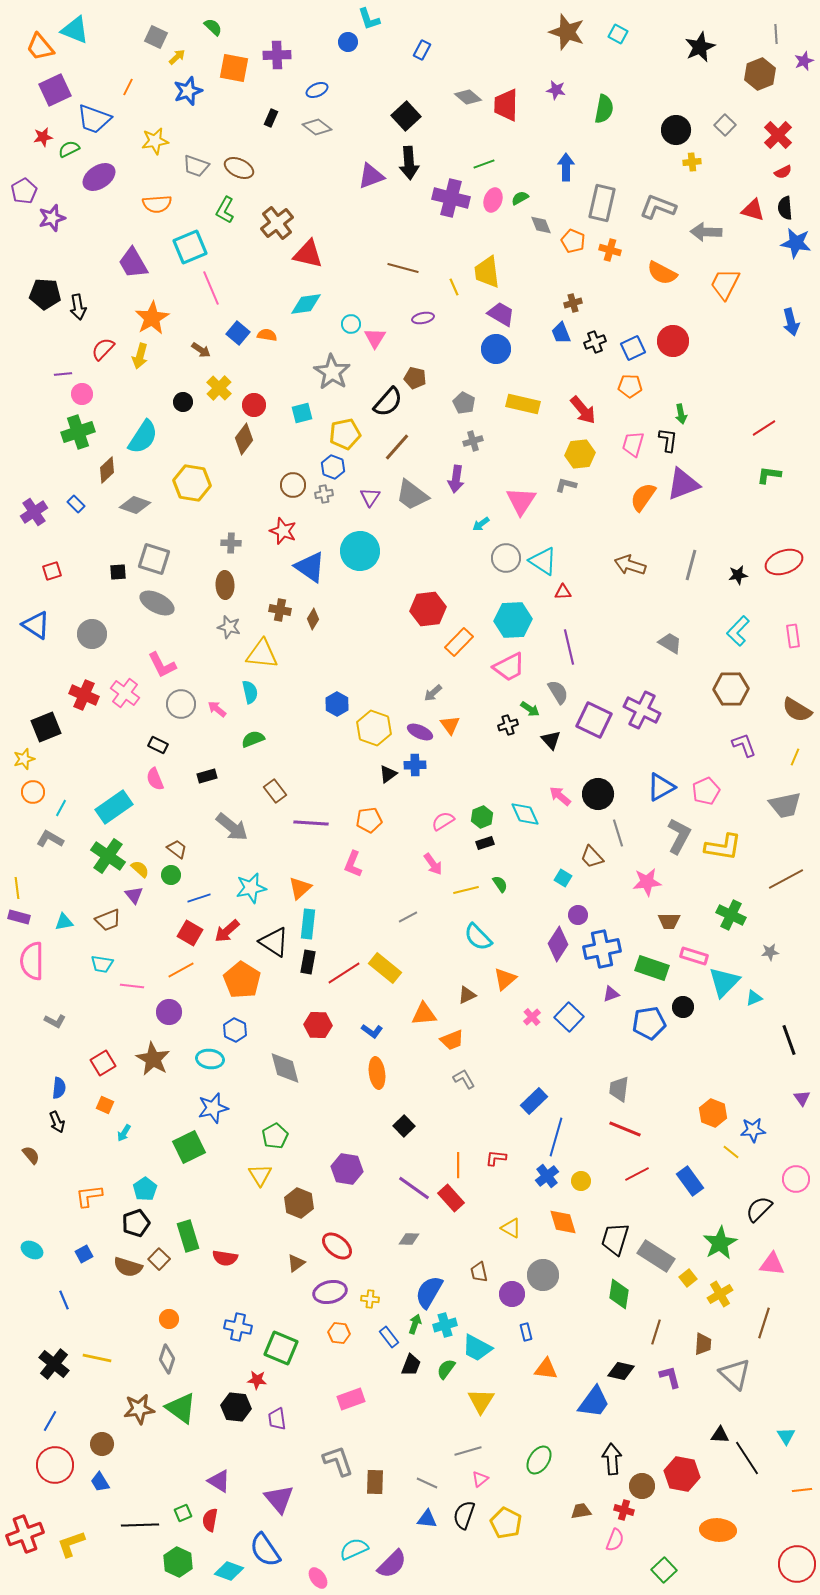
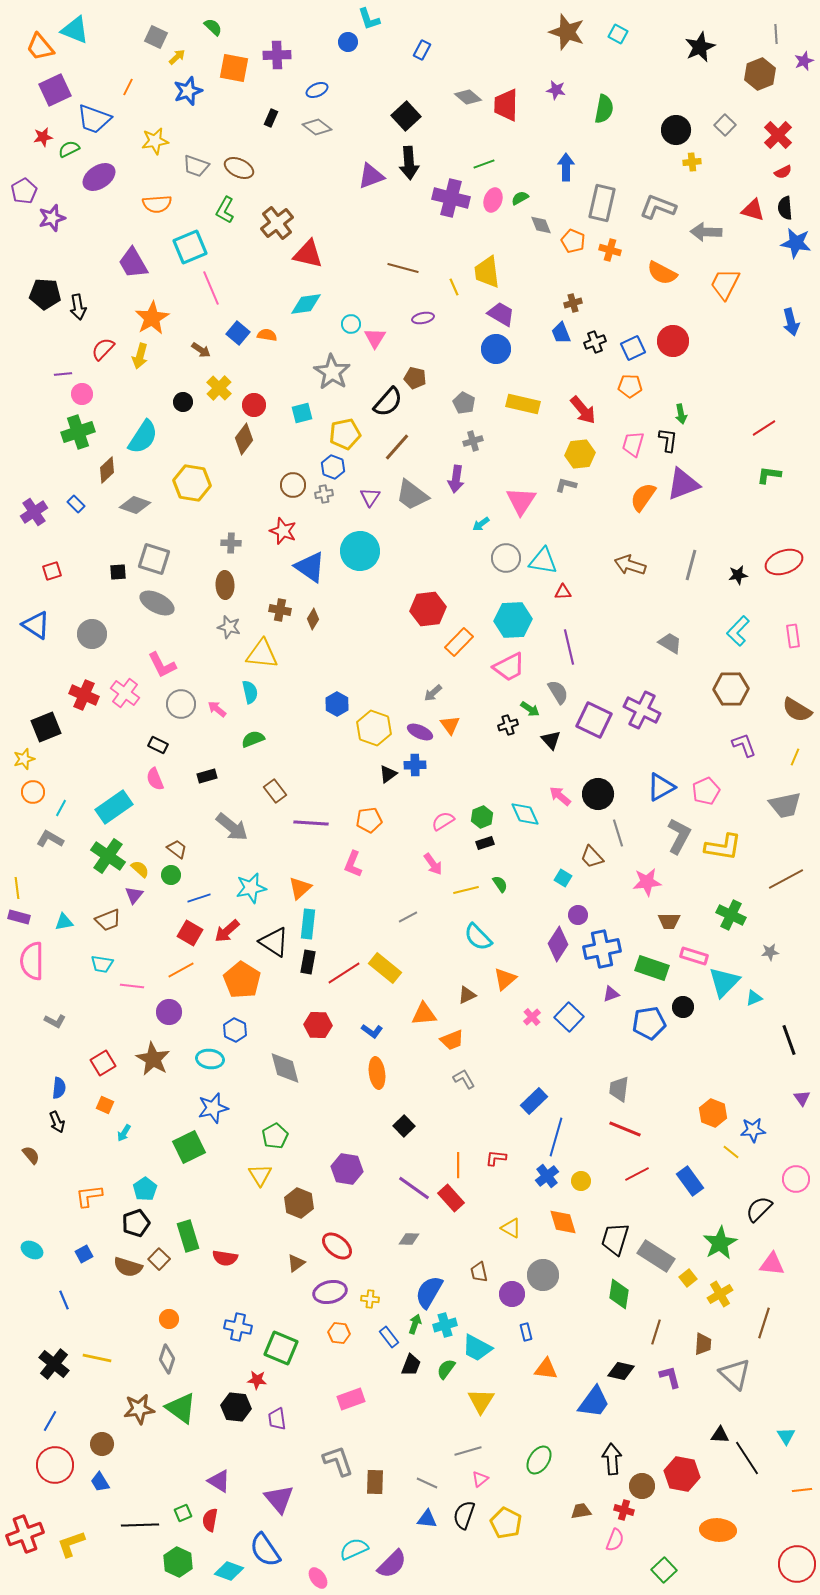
cyan triangle at (543, 561): rotated 24 degrees counterclockwise
purple triangle at (134, 895): rotated 18 degrees clockwise
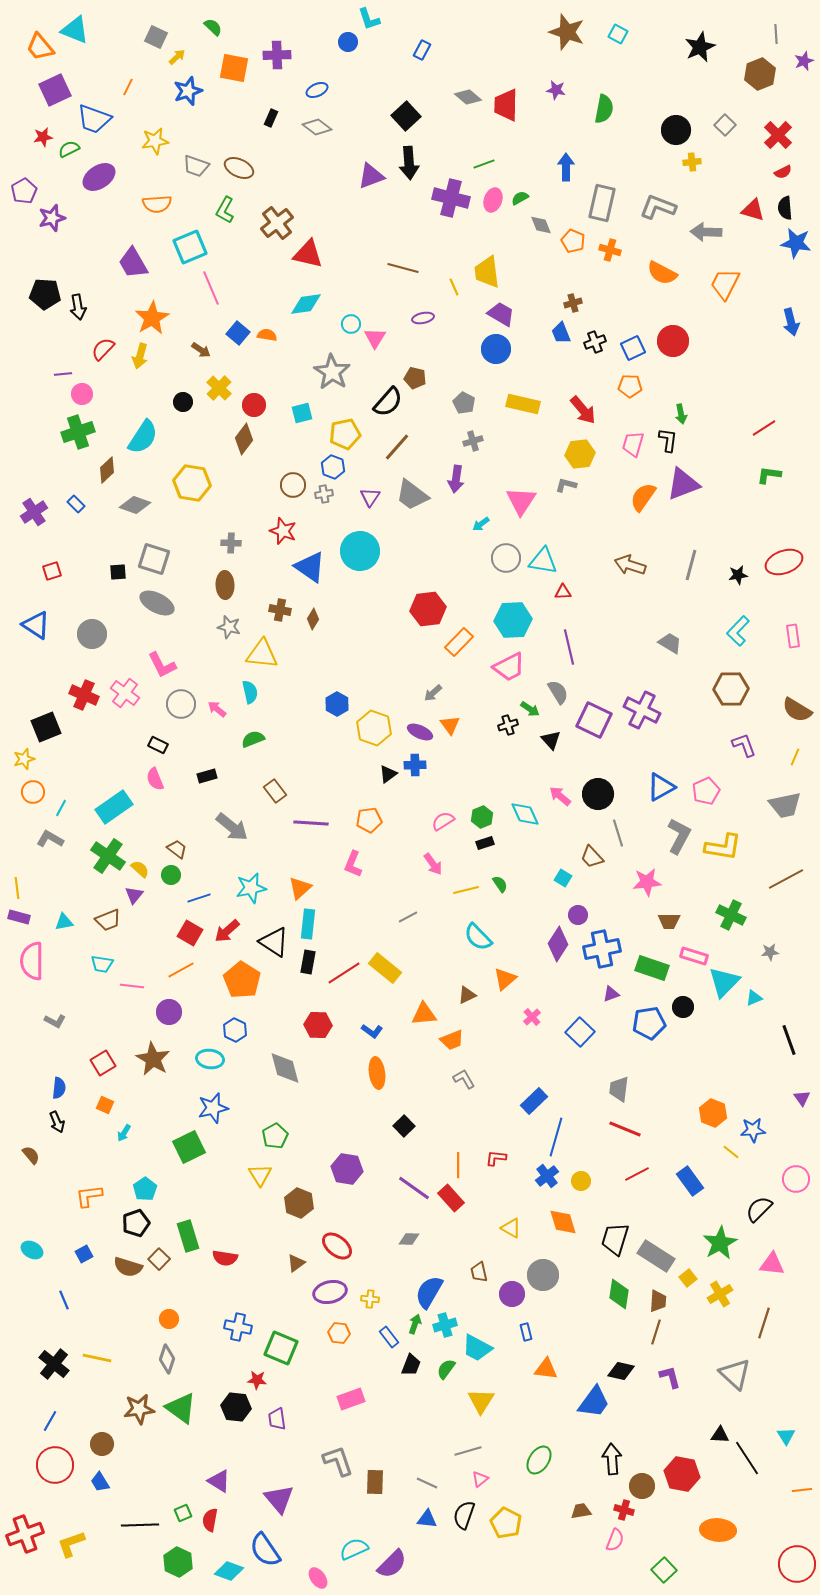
blue square at (569, 1017): moved 11 px right, 15 px down
brown trapezoid at (703, 1344): moved 45 px left, 43 px up
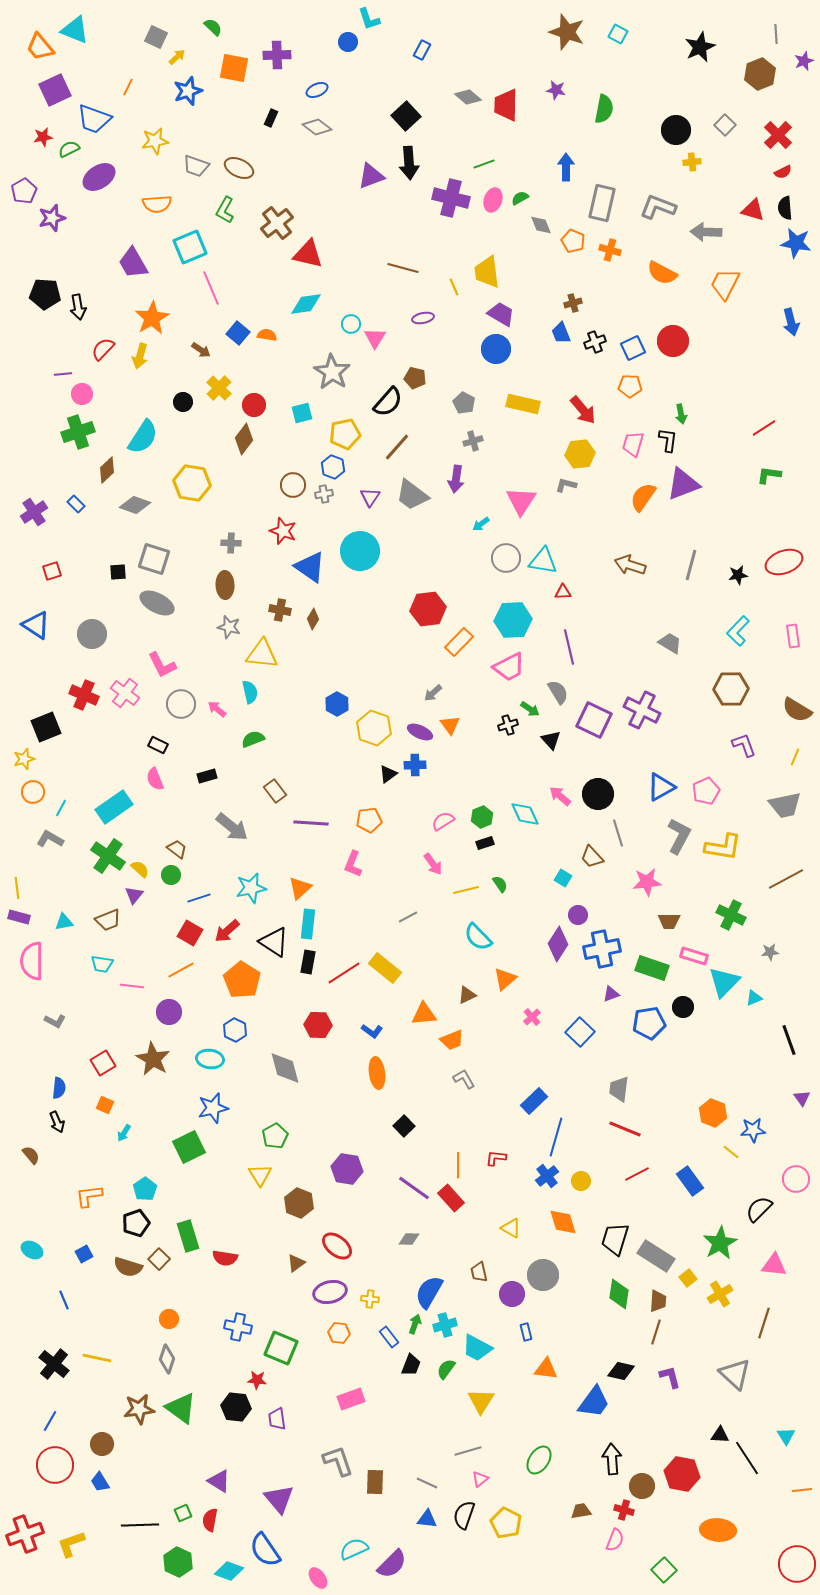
pink triangle at (772, 1264): moved 2 px right, 1 px down
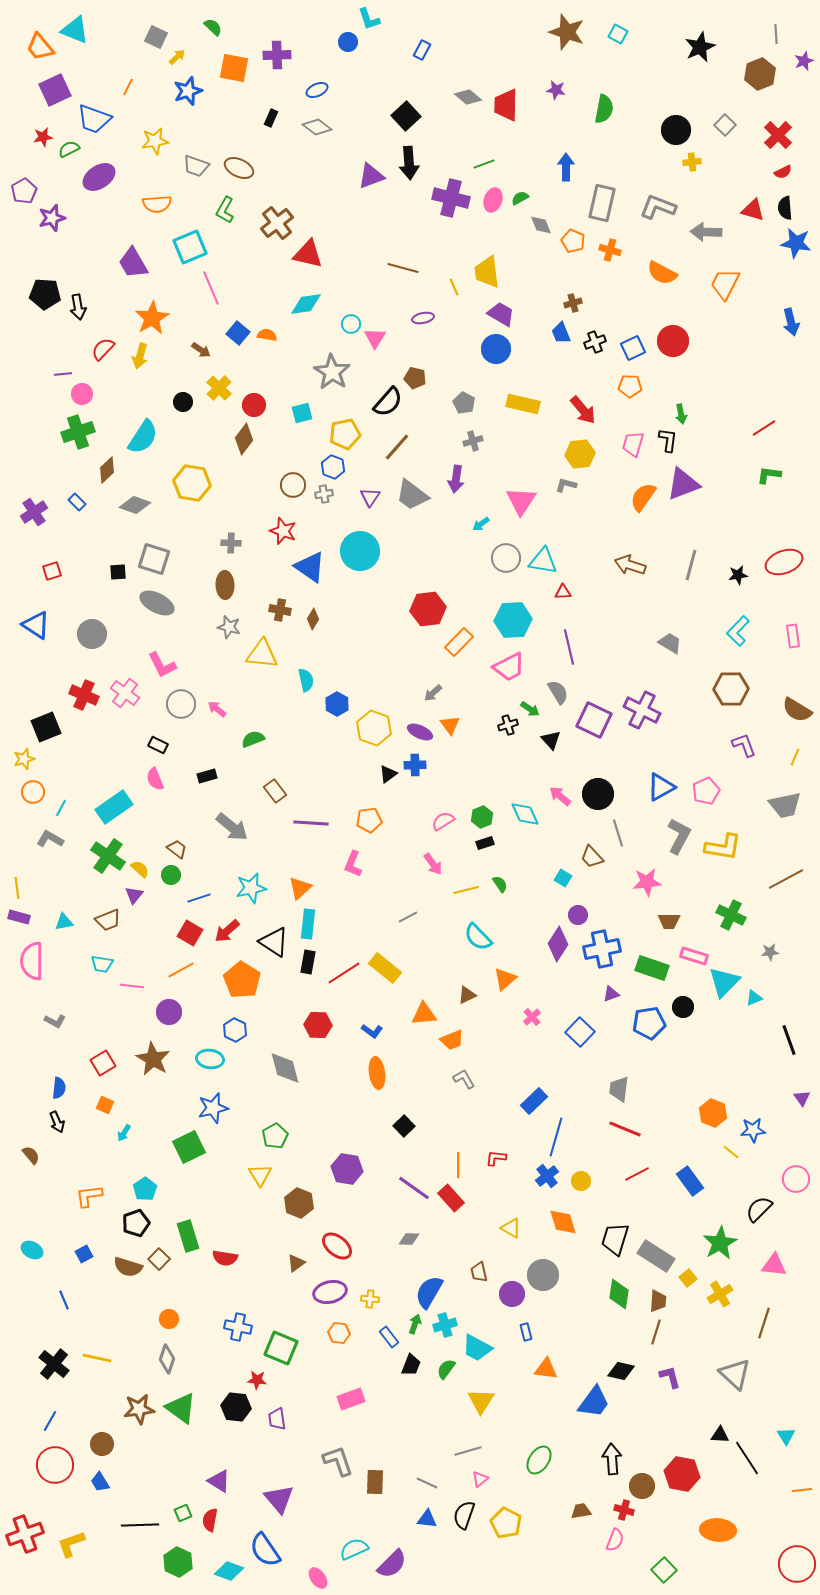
blue rectangle at (76, 504): moved 1 px right, 2 px up
cyan semicircle at (250, 692): moved 56 px right, 12 px up
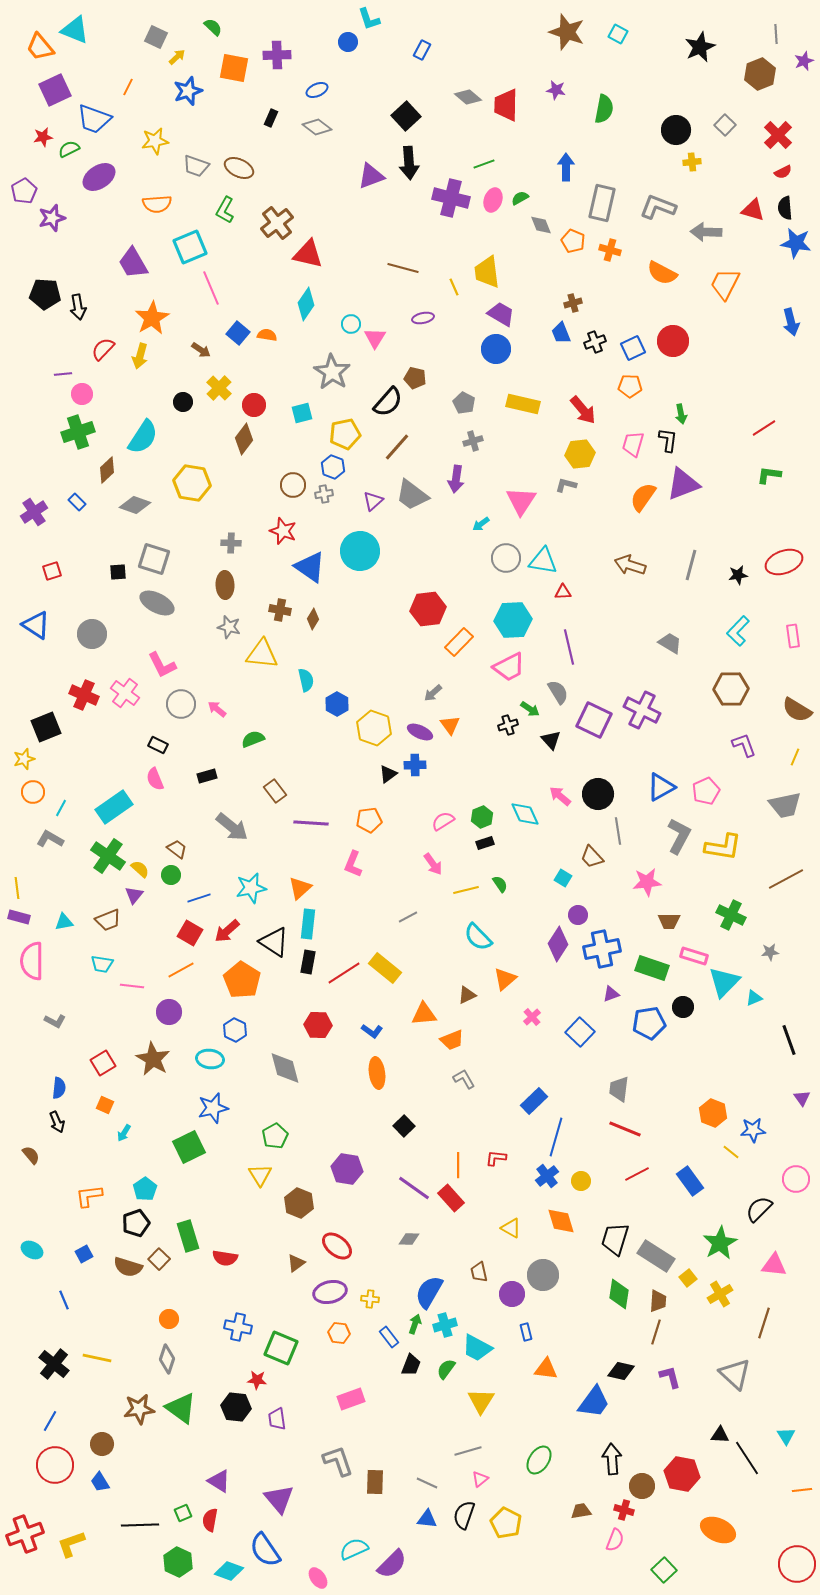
cyan diamond at (306, 304): rotated 48 degrees counterclockwise
purple triangle at (370, 497): moved 3 px right, 4 px down; rotated 15 degrees clockwise
gray line at (618, 833): moved 2 px up; rotated 8 degrees clockwise
orange diamond at (563, 1222): moved 2 px left, 1 px up
orange ellipse at (718, 1530): rotated 20 degrees clockwise
